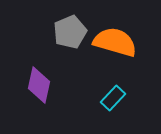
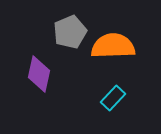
orange semicircle: moved 2 px left, 4 px down; rotated 18 degrees counterclockwise
purple diamond: moved 11 px up
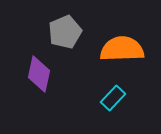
gray pentagon: moved 5 px left
orange semicircle: moved 9 px right, 3 px down
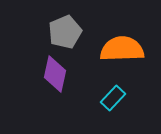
purple diamond: moved 16 px right
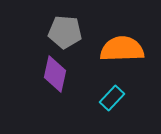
gray pentagon: rotated 28 degrees clockwise
cyan rectangle: moved 1 px left
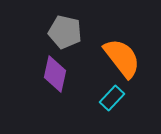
gray pentagon: rotated 8 degrees clockwise
orange semicircle: moved 9 px down; rotated 54 degrees clockwise
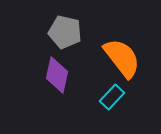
purple diamond: moved 2 px right, 1 px down
cyan rectangle: moved 1 px up
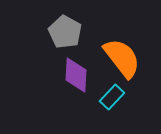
gray pentagon: rotated 16 degrees clockwise
purple diamond: moved 19 px right; rotated 9 degrees counterclockwise
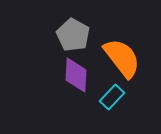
gray pentagon: moved 8 px right, 3 px down
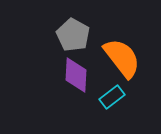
cyan rectangle: rotated 10 degrees clockwise
